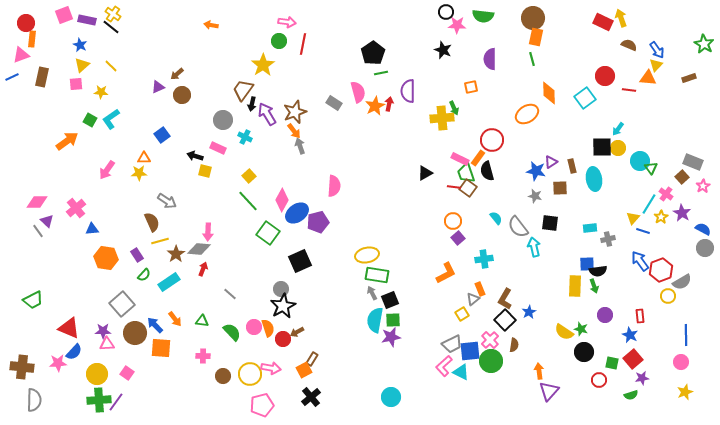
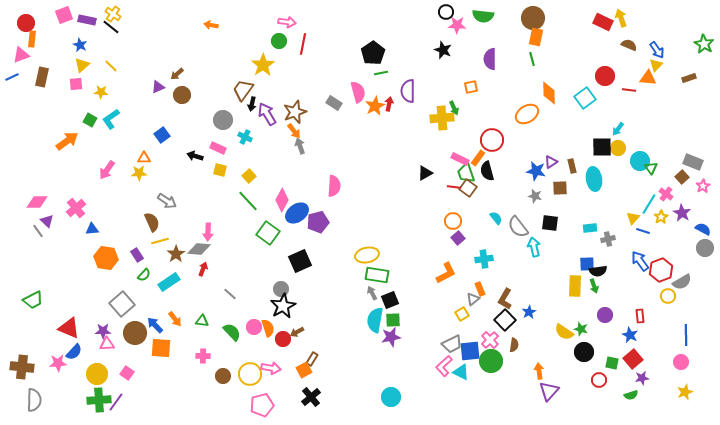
yellow square at (205, 171): moved 15 px right, 1 px up
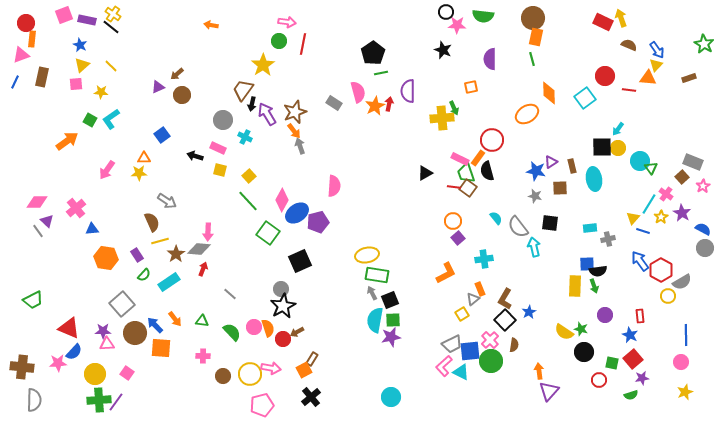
blue line at (12, 77): moved 3 px right, 5 px down; rotated 40 degrees counterclockwise
red hexagon at (661, 270): rotated 10 degrees counterclockwise
yellow circle at (97, 374): moved 2 px left
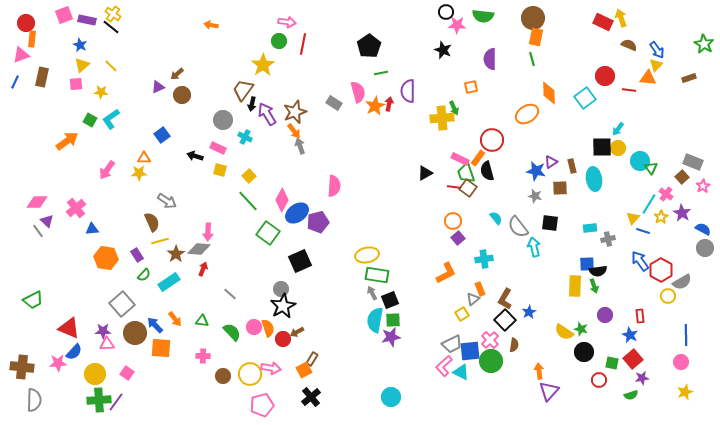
black pentagon at (373, 53): moved 4 px left, 7 px up
